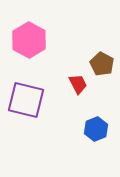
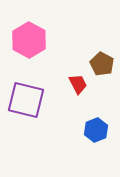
blue hexagon: moved 1 px down
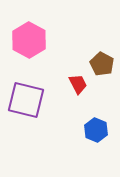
blue hexagon: rotated 15 degrees counterclockwise
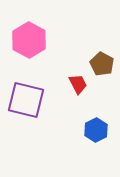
blue hexagon: rotated 10 degrees clockwise
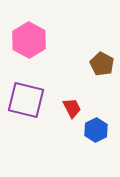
red trapezoid: moved 6 px left, 24 px down
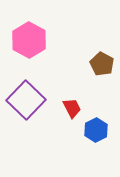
purple square: rotated 30 degrees clockwise
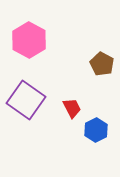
purple square: rotated 9 degrees counterclockwise
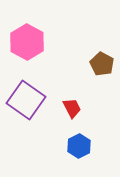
pink hexagon: moved 2 px left, 2 px down
blue hexagon: moved 17 px left, 16 px down
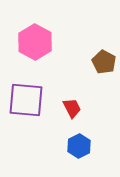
pink hexagon: moved 8 px right
brown pentagon: moved 2 px right, 2 px up
purple square: rotated 30 degrees counterclockwise
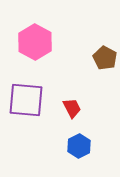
brown pentagon: moved 1 px right, 4 px up
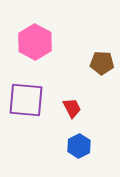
brown pentagon: moved 3 px left, 5 px down; rotated 25 degrees counterclockwise
